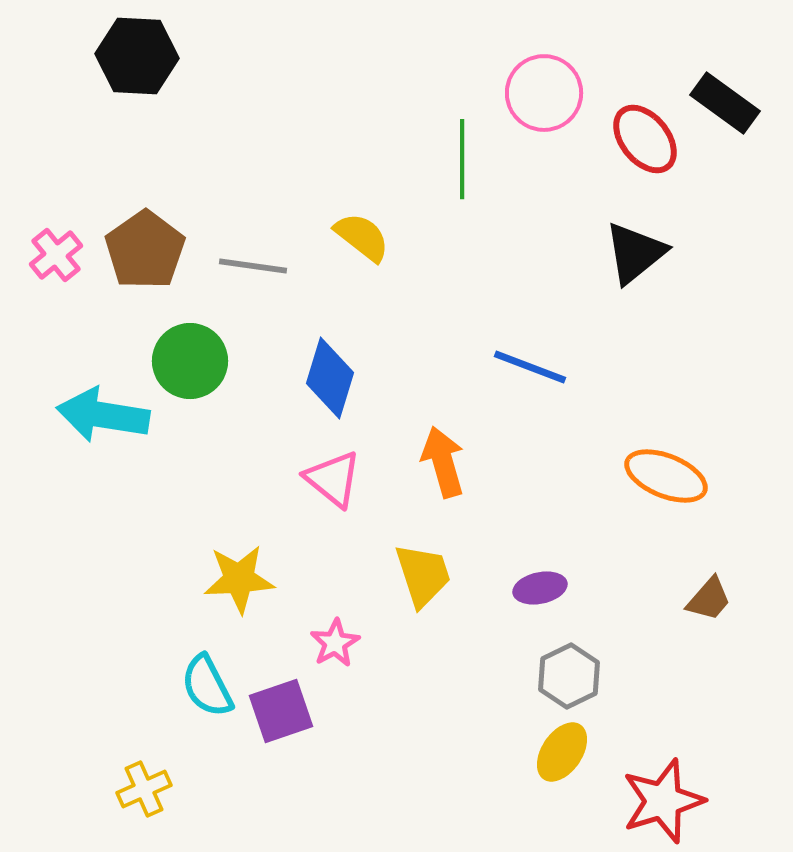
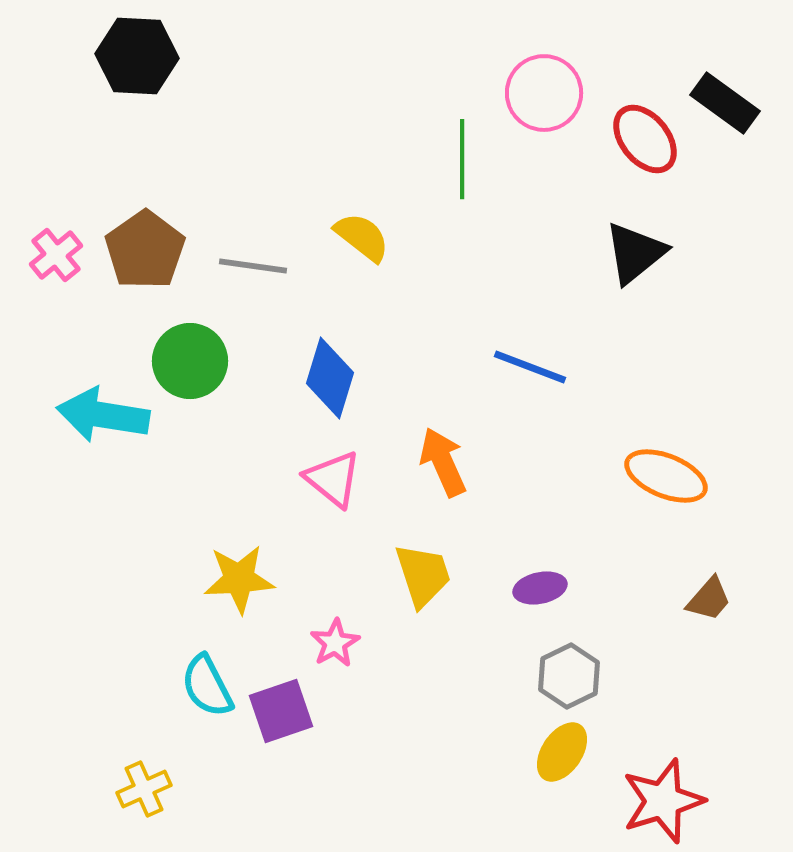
orange arrow: rotated 8 degrees counterclockwise
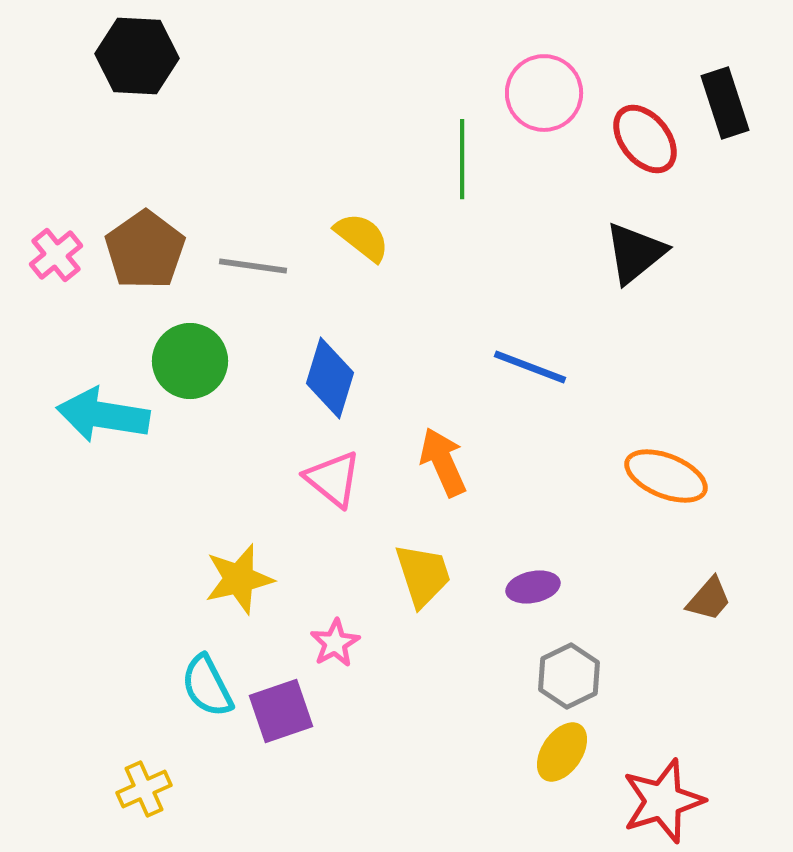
black rectangle: rotated 36 degrees clockwise
yellow star: rotated 10 degrees counterclockwise
purple ellipse: moved 7 px left, 1 px up
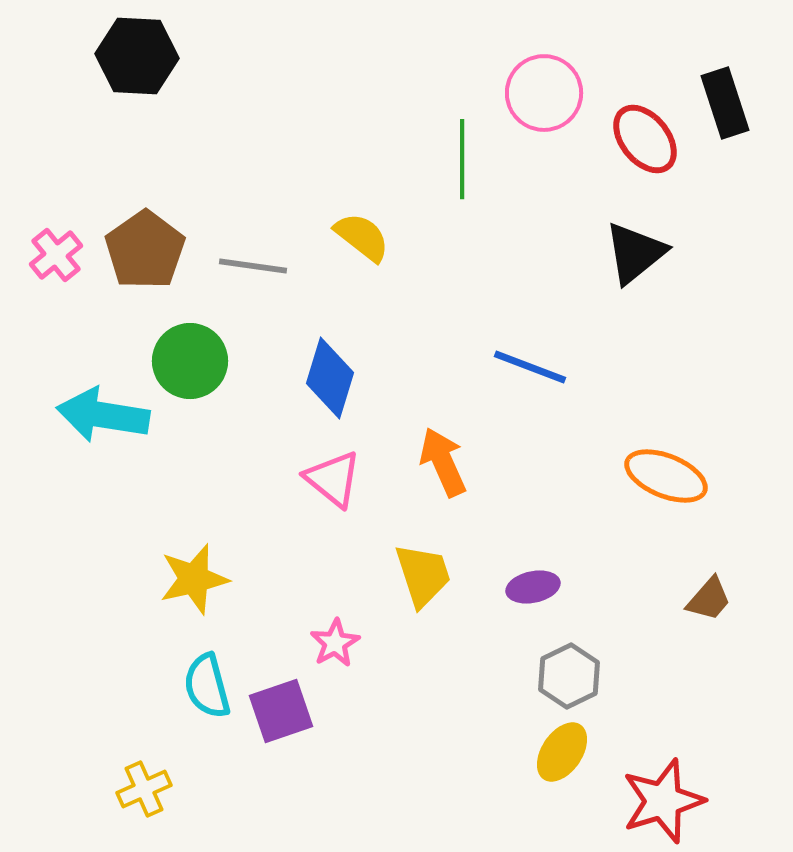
yellow star: moved 45 px left
cyan semicircle: rotated 12 degrees clockwise
